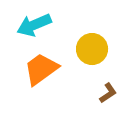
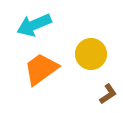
yellow circle: moved 1 px left, 5 px down
brown L-shape: moved 1 px down
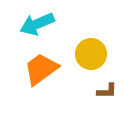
cyan arrow: moved 3 px right, 1 px up
brown L-shape: moved 1 px left, 3 px up; rotated 35 degrees clockwise
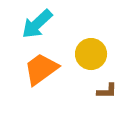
cyan arrow: rotated 20 degrees counterclockwise
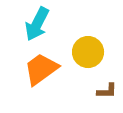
cyan arrow: rotated 20 degrees counterclockwise
yellow circle: moved 3 px left, 2 px up
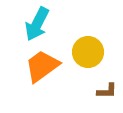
orange trapezoid: moved 1 px right, 3 px up
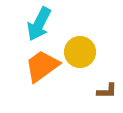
cyan arrow: moved 2 px right
yellow circle: moved 8 px left
